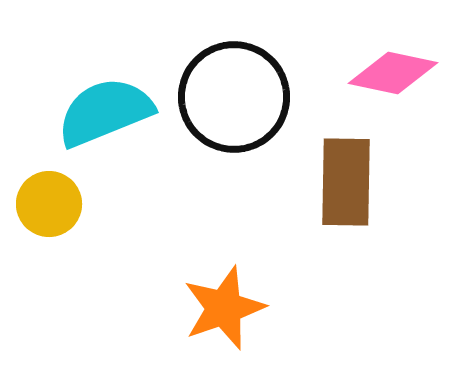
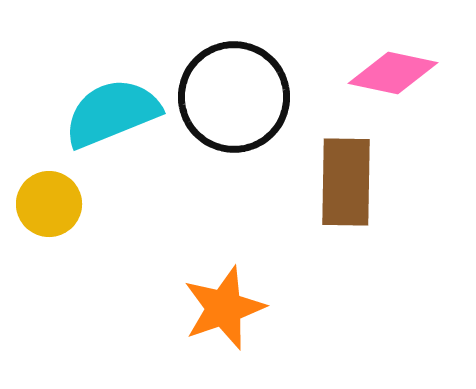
cyan semicircle: moved 7 px right, 1 px down
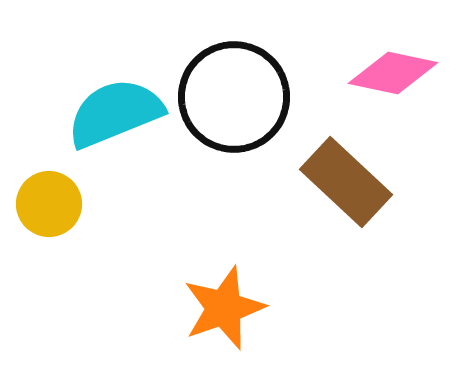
cyan semicircle: moved 3 px right
brown rectangle: rotated 48 degrees counterclockwise
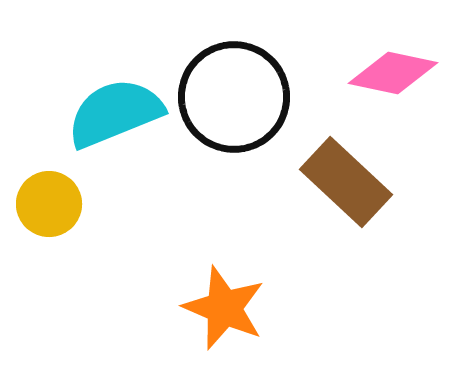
orange star: rotated 30 degrees counterclockwise
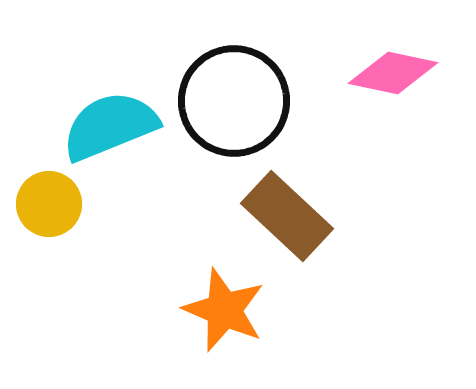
black circle: moved 4 px down
cyan semicircle: moved 5 px left, 13 px down
brown rectangle: moved 59 px left, 34 px down
orange star: moved 2 px down
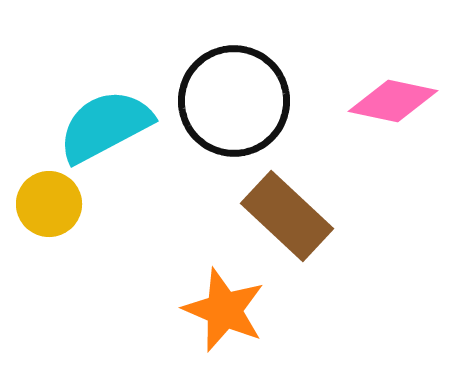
pink diamond: moved 28 px down
cyan semicircle: moved 5 px left; rotated 6 degrees counterclockwise
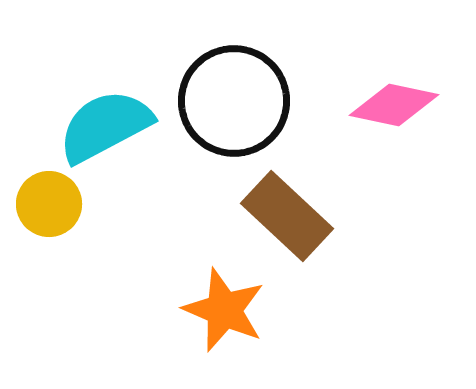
pink diamond: moved 1 px right, 4 px down
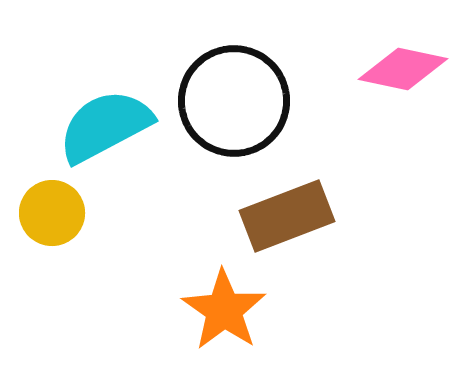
pink diamond: moved 9 px right, 36 px up
yellow circle: moved 3 px right, 9 px down
brown rectangle: rotated 64 degrees counterclockwise
orange star: rotated 12 degrees clockwise
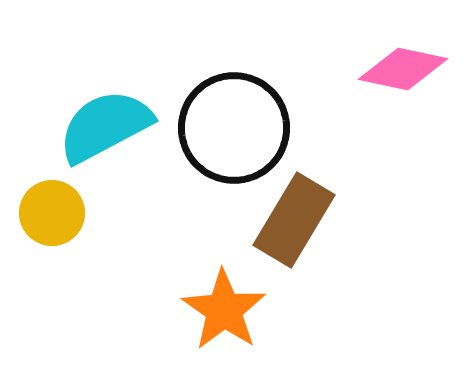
black circle: moved 27 px down
brown rectangle: moved 7 px right, 4 px down; rotated 38 degrees counterclockwise
